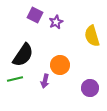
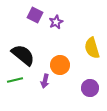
yellow semicircle: moved 12 px down
black semicircle: rotated 85 degrees counterclockwise
green line: moved 1 px down
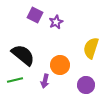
yellow semicircle: moved 1 px left; rotated 35 degrees clockwise
purple circle: moved 4 px left, 3 px up
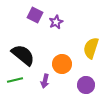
orange circle: moved 2 px right, 1 px up
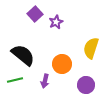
purple square: moved 1 px up; rotated 21 degrees clockwise
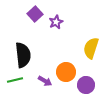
black semicircle: rotated 45 degrees clockwise
orange circle: moved 4 px right, 8 px down
purple arrow: rotated 72 degrees counterclockwise
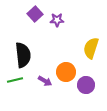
purple star: moved 1 px right, 2 px up; rotated 24 degrees clockwise
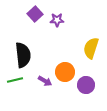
orange circle: moved 1 px left
